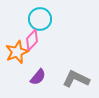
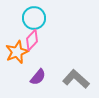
cyan circle: moved 6 px left, 1 px up
gray L-shape: rotated 16 degrees clockwise
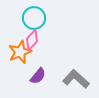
orange star: moved 3 px right
purple semicircle: moved 1 px up
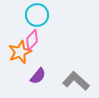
cyan circle: moved 3 px right, 3 px up
gray L-shape: moved 2 px down
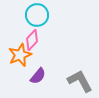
orange star: moved 3 px down
gray L-shape: moved 4 px right; rotated 20 degrees clockwise
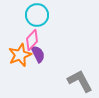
purple semicircle: moved 22 px up; rotated 66 degrees counterclockwise
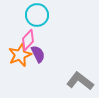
pink diamond: moved 4 px left
gray L-shape: rotated 24 degrees counterclockwise
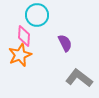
pink diamond: moved 4 px left, 4 px up; rotated 40 degrees counterclockwise
purple semicircle: moved 27 px right, 11 px up
gray L-shape: moved 1 px left, 3 px up
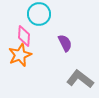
cyan circle: moved 2 px right, 1 px up
gray L-shape: moved 1 px right, 1 px down
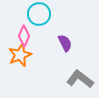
pink diamond: rotated 20 degrees clockwise
